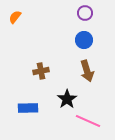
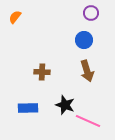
purple circle: moved 6 px right
brown cross: moved 1 px right, 1 px down; rotated 14 degrees clockwise
black star: moved 2 px left, 6 px down; rotated 18 degrees counterclockwise
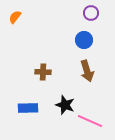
brown cross: moved 1 px right
pink line: moved 2 px right
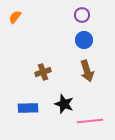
purple circle: moved 9 px left, 2 px down
brown cross: rotated 21 degrees counterclockwise
black star: moved 1 px left, 1 px up
pink line: rotated 30 degrees counterclockwise
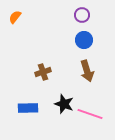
pink line: moved 7 px up; rotated 25 degrees clockwise
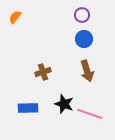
blue circle: moved 1 px up
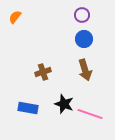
brown arrow: moved 2 px left, 1 px up
blue rectangle: rotated 12 degrees clockwise
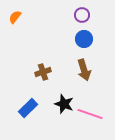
brown arrow: moved 1 px left
blue rectangle: rotated 54 degrees counterclockwise
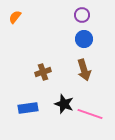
blue rectangle: rotated 36 degrees clockwise
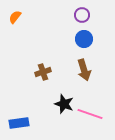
blue rectangle: moved 9 px left, 15 px down
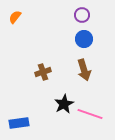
black star: rotated 24 degrees clockwise
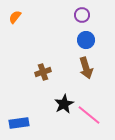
blue circle: moved 2 px right, 1 px down
brown arrow: moved 2 px right, 2 px up
pink line: moved 1 px left, 1 px down; rotated 20 degrees clockwise
